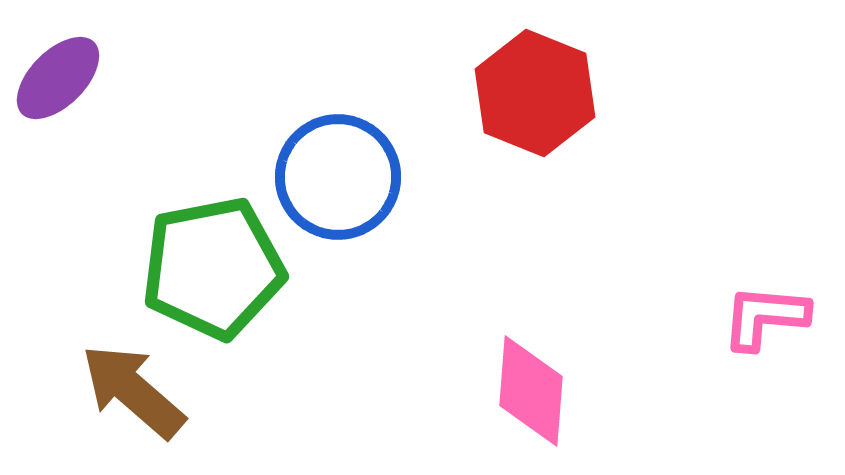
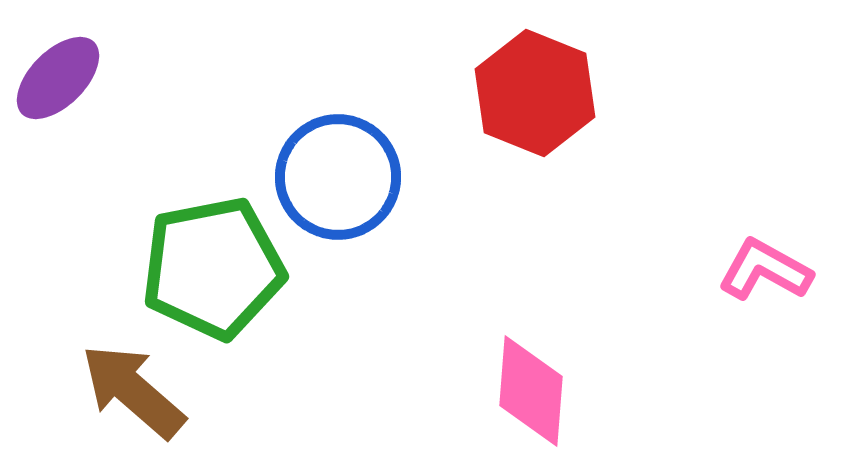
pink L-shape: moved 47 px up; rotated 24 degrees clockwise
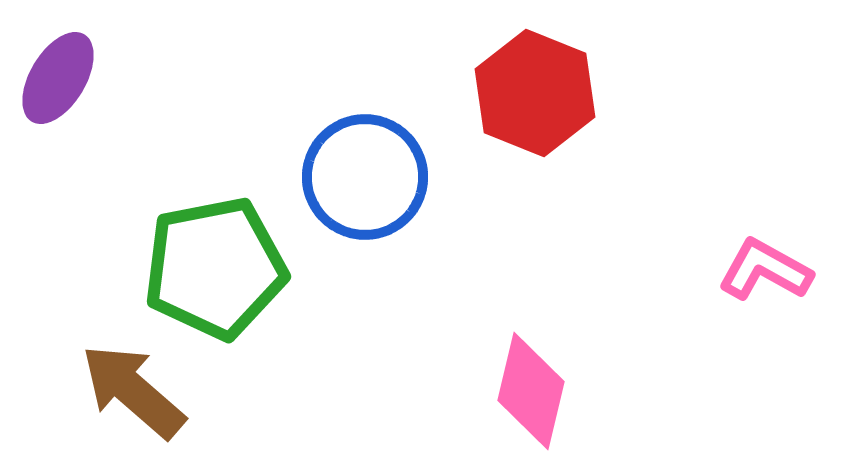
purple ellipse: rotated 14 degrees counterclockwise
blue circle: moved 27 px right
green pentagon: moved 2 px right
pink diamond: rotated 9 degrees clockwise
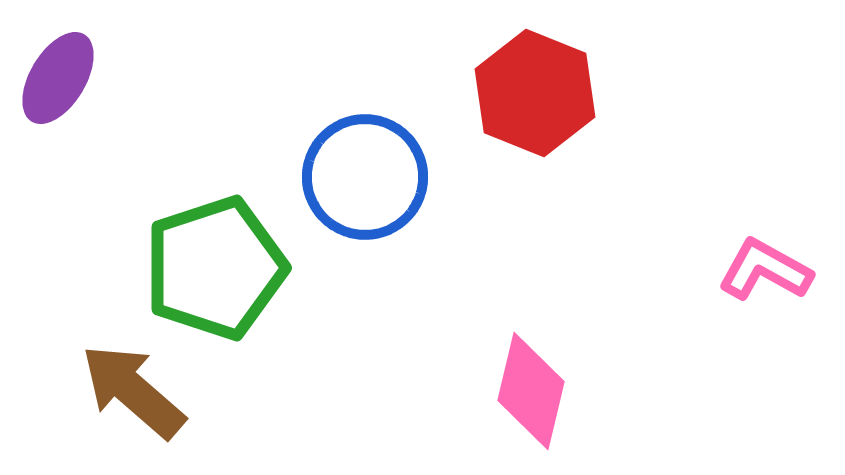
green pentagon: rotated 7 degrees counterclockwise
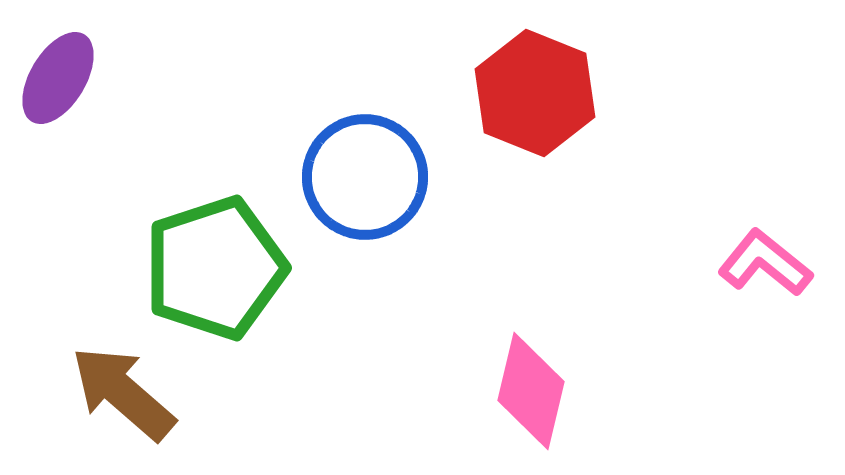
pink L-shape: moved 7 px up; rotated 10 degrees clockwise
brown arrow: moved 10 px left, 2 px down
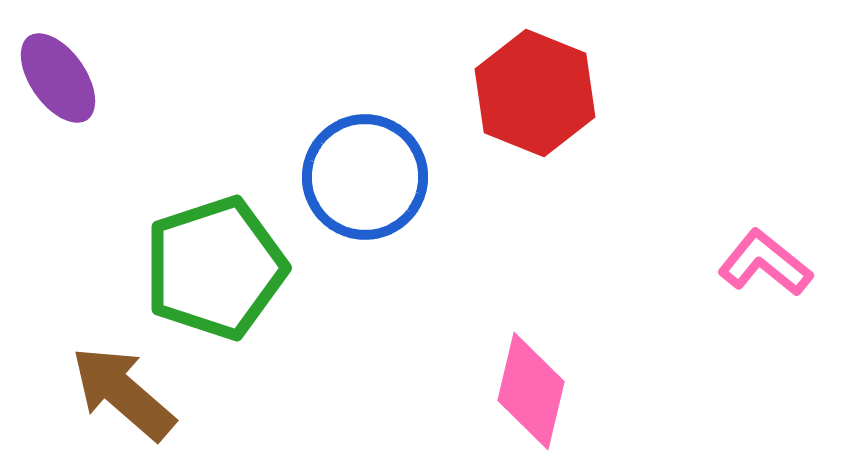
purple ellipse: rotated 66 degrees counterclockwise
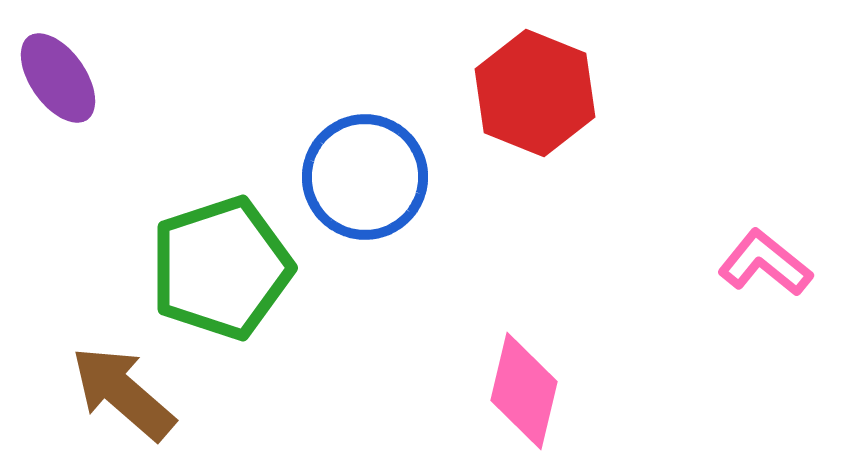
green pentagon: moved 6 px right
pink diamond: moved 7 px left
